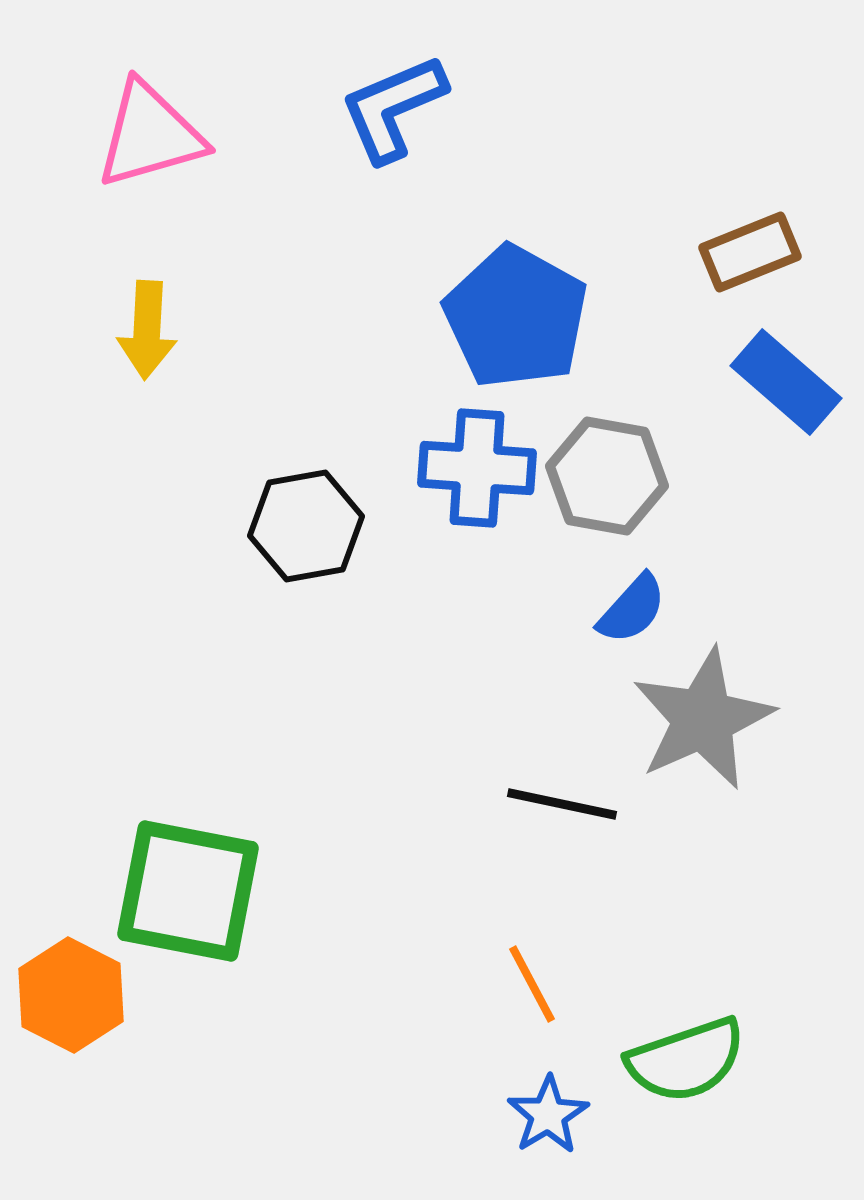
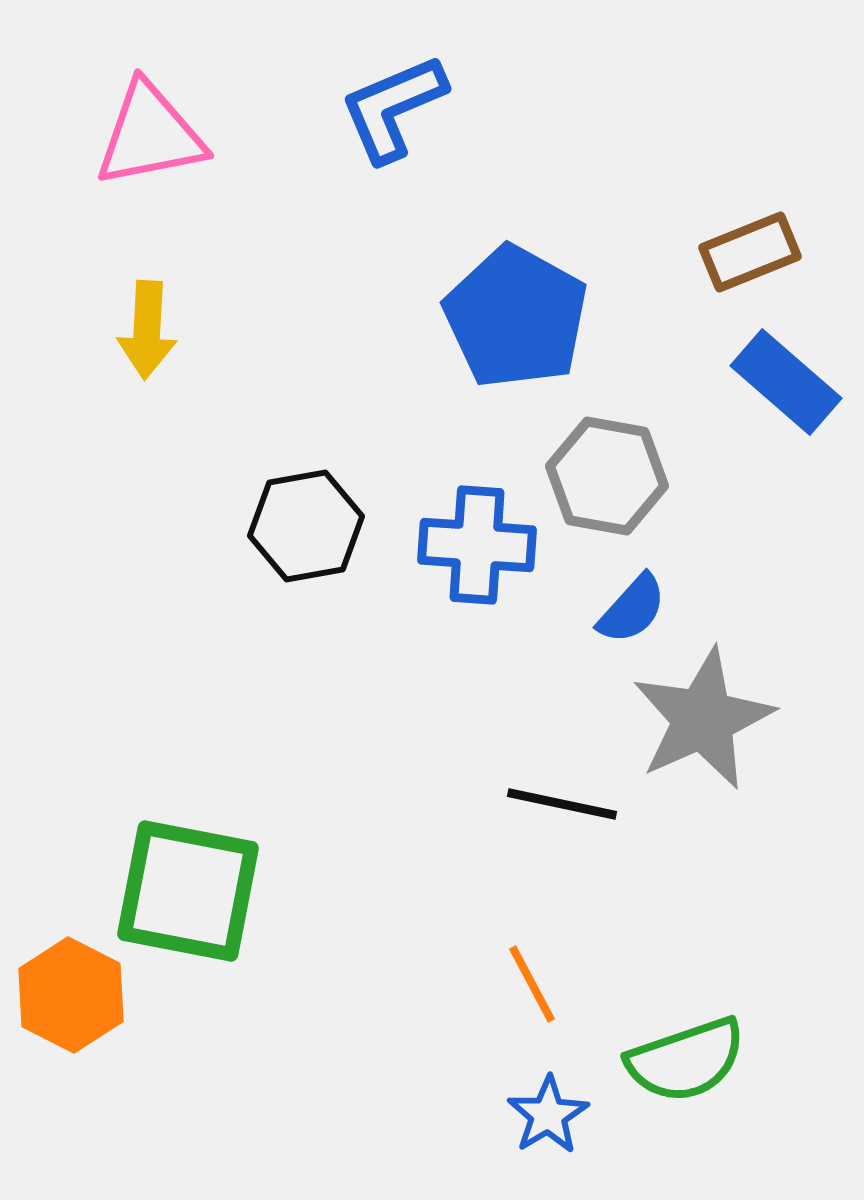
pink triangle: rotated 5 degrees clockwise
blue cross: moved 77 px down
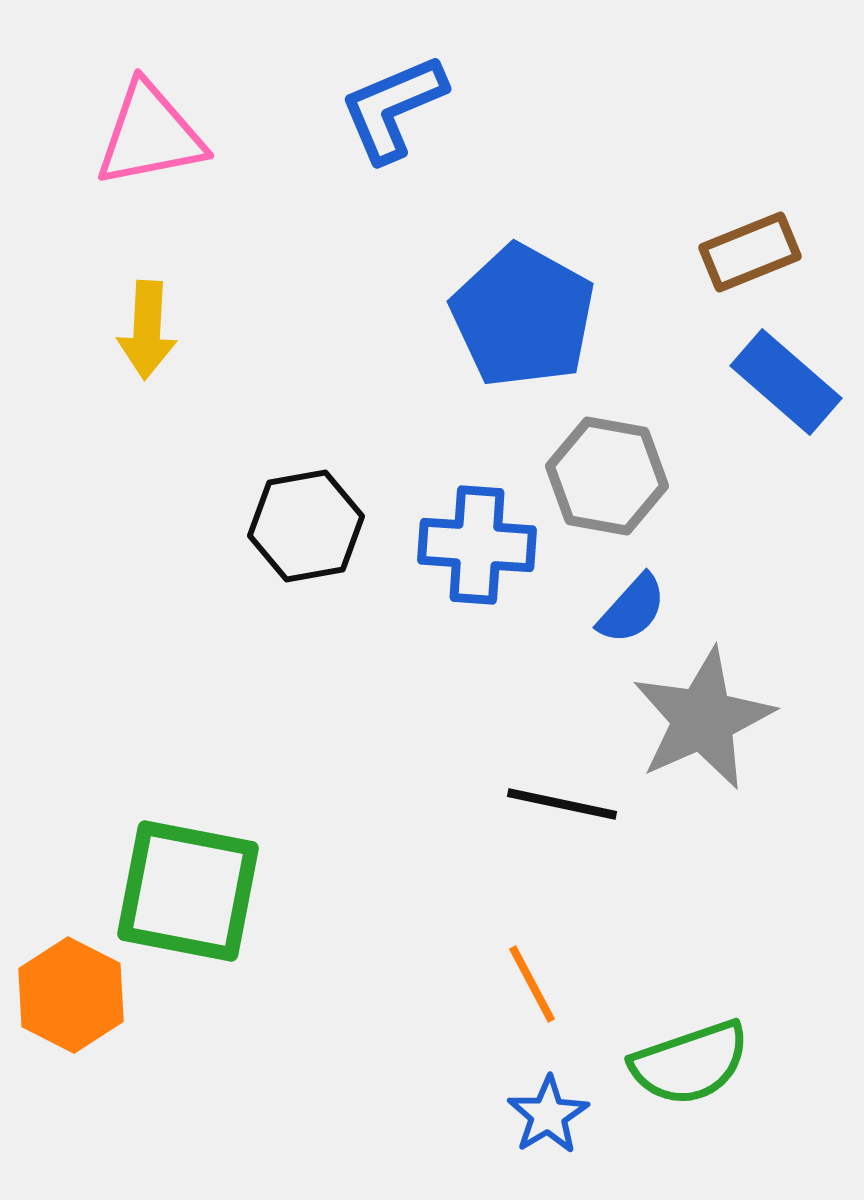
blue pentagon: moved 7 px right, 1 px up
green semicircle: moved 4 px right, 3 px down
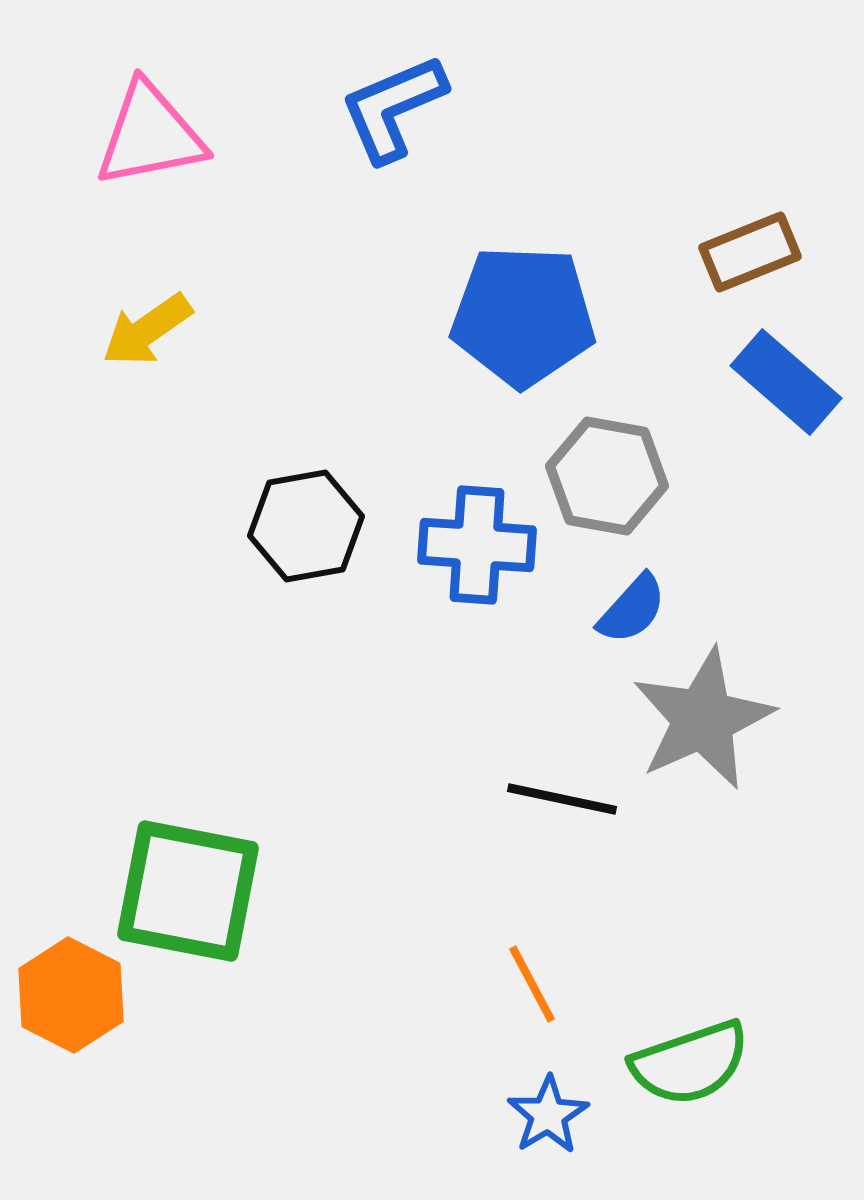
blue pentagon: rotated 27 degrees counterclockwise
yellow arrow: rotated 52 degrees clockwise
black line: moved 5 px up
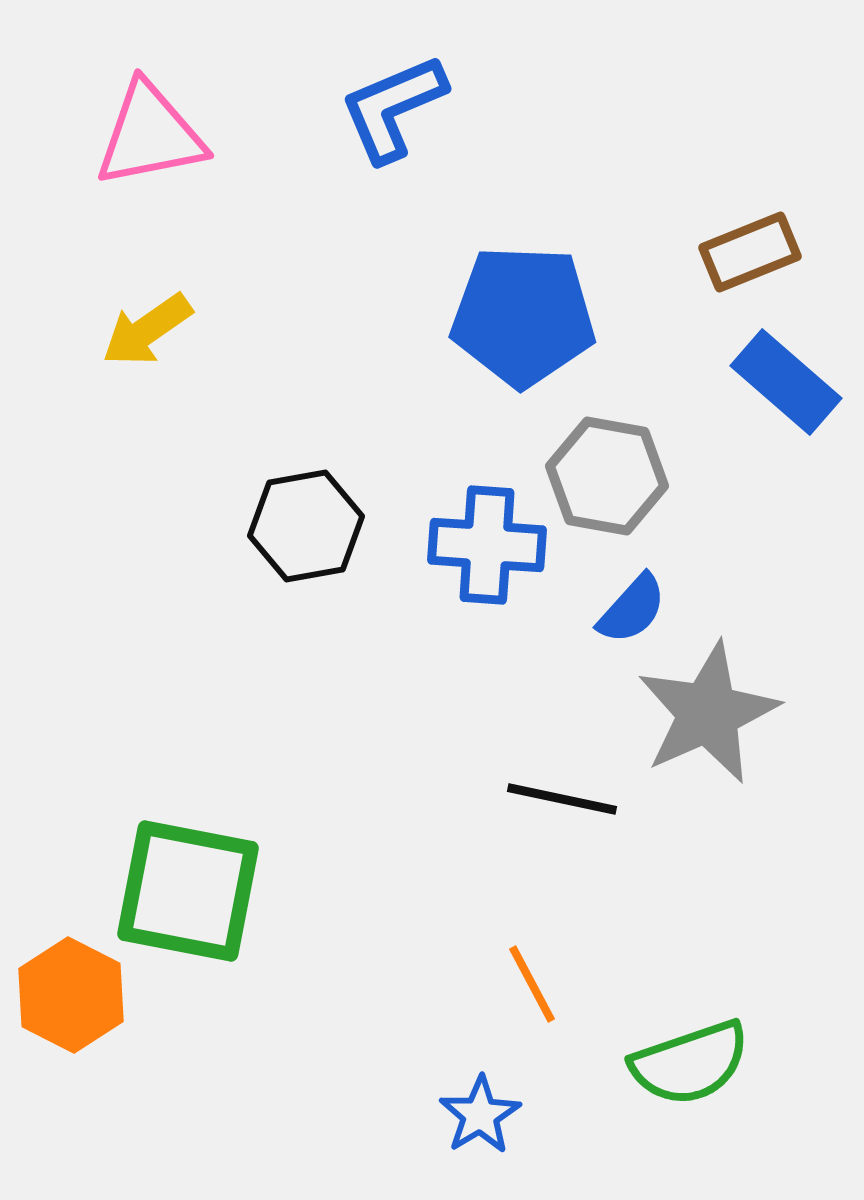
blue cross: moved 10 px right
gray star: moved 5 px right, 6 px up
blue star: moved 68 px left
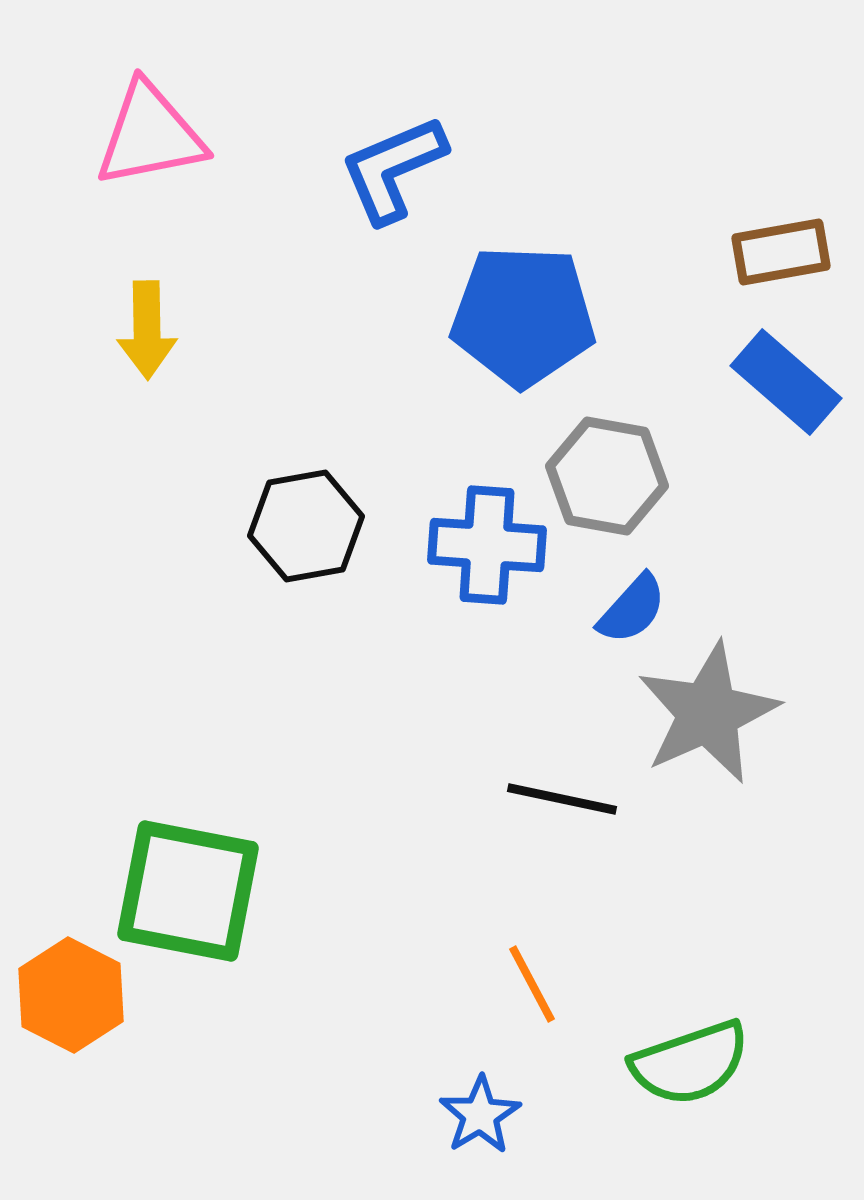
blue L-shape: moved 61 px down
brown rectangle: moved 31 px right; rotated 12 degrees clockwise
yellow arrow: rotated 56 degrees counterclockwise
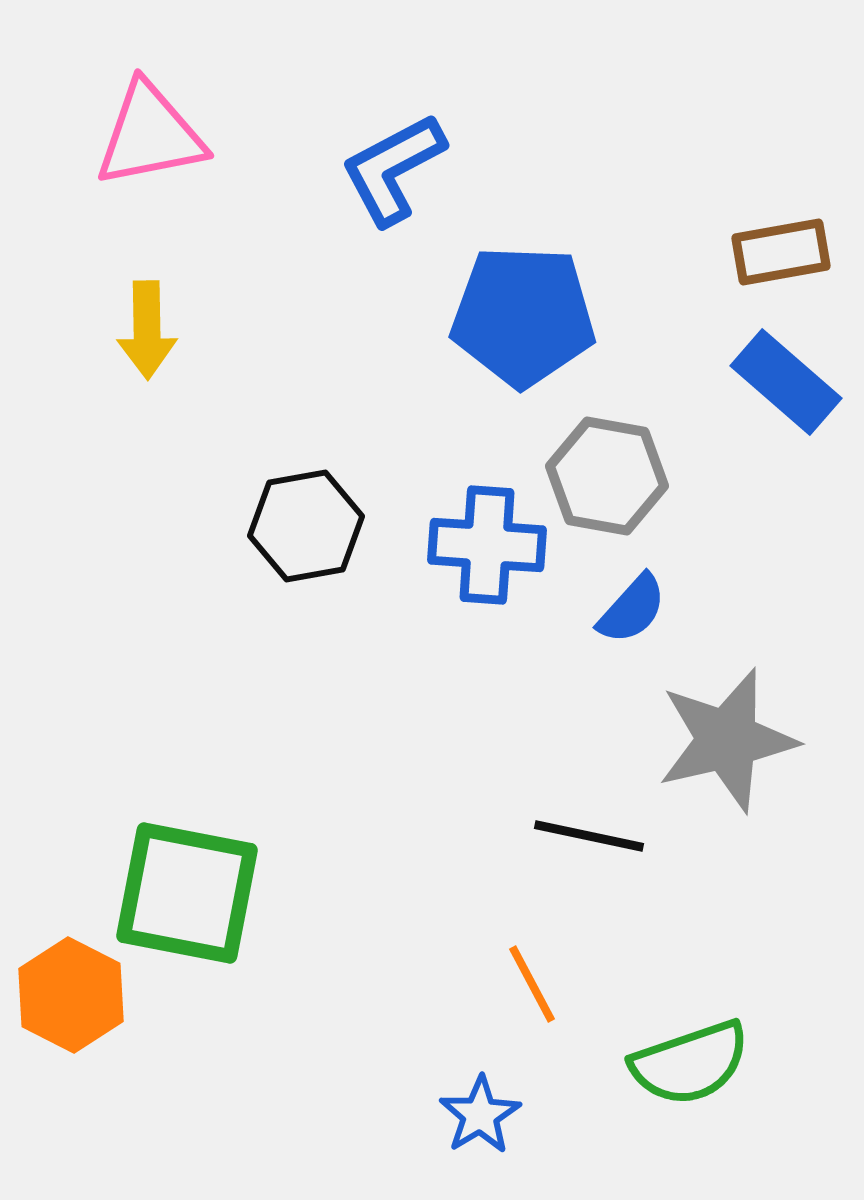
blue L-shape: rotated 5 degrees counterclockwise
gray star: moved 19 px right, 27 px down; rotated 11 degrees clockwise
black line: moved 27 px right, 37 px down
green square: moved 1 px left, 2 px down
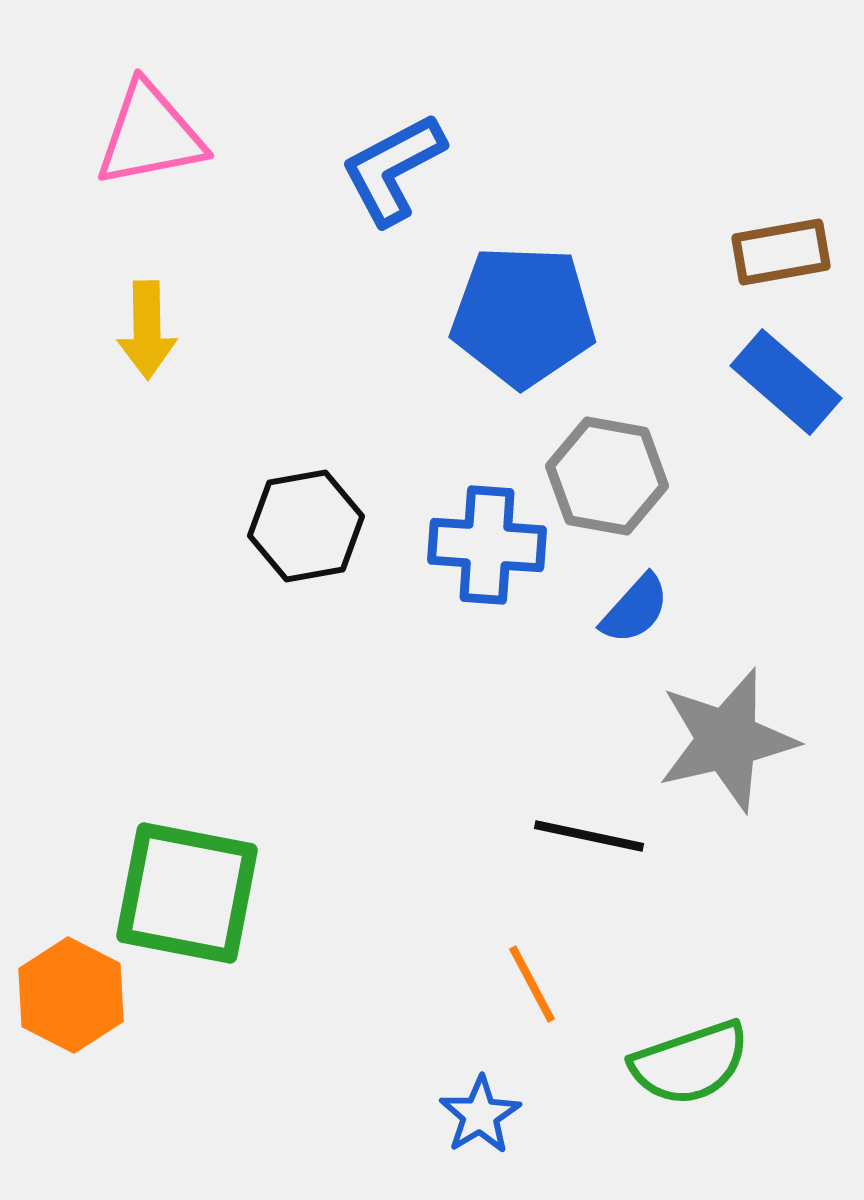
blue semicircle: moved 3 px right
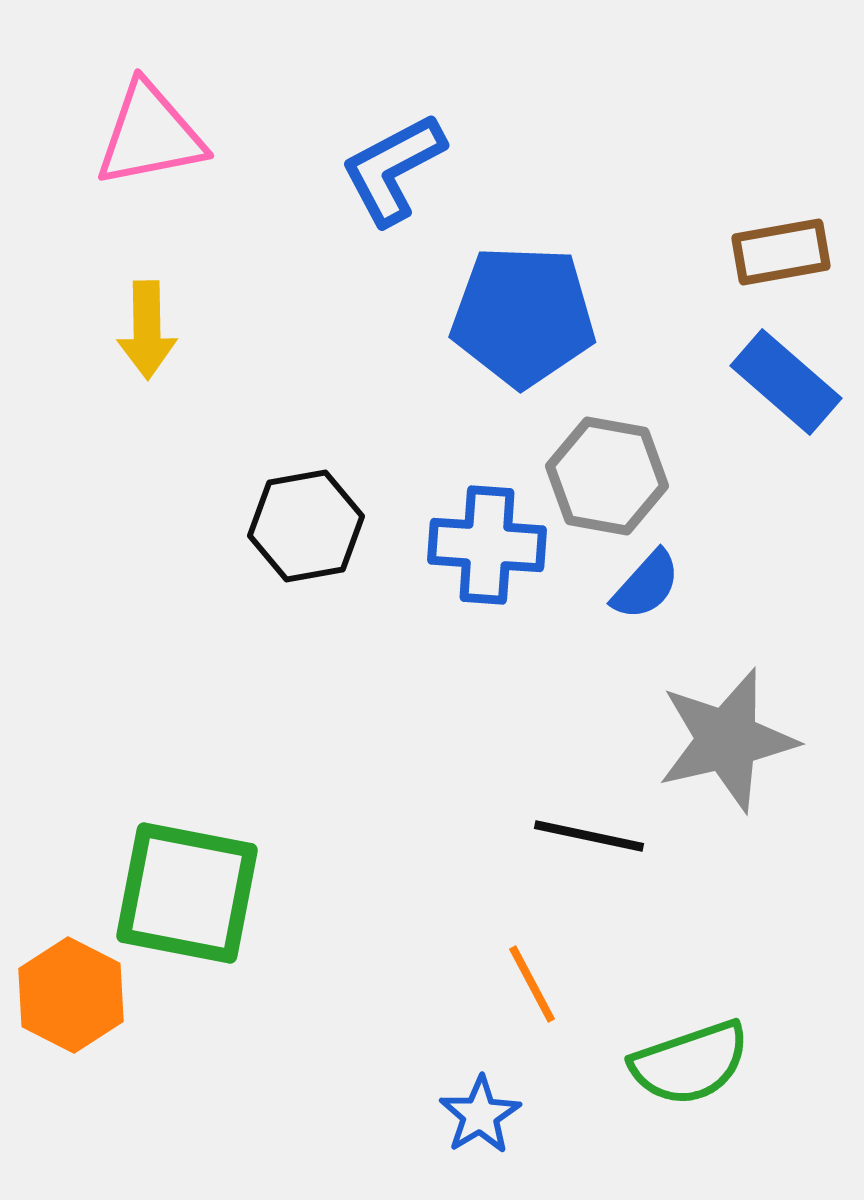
blue semicircle: moved 11 px right, 24 px up
